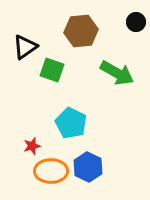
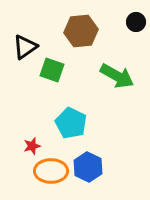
green arrow: moved 3 px down
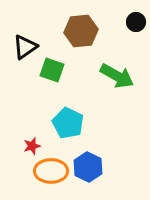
cyan pentagon: moved 3 px left
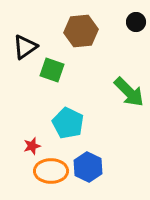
green arrow: moved 12 px right, 16 px down; rotated 16 degrees clockwise
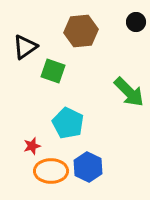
green square: moved 1 px right, 1 px down
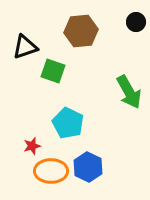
black triangle: rotated 16 degrees clockwise
green arrow: rotated 16 degrees clockwise
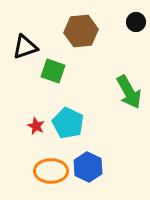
red star: moved 4 px right, 20 px up; rotated 30 degrees counterclockwise
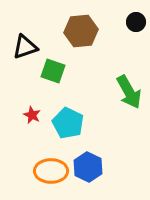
red star: moved 4 px left, 11 px up
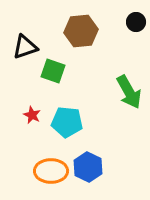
cyan pentagon: moved 1 px left, 1 px up; rotated 20 degrees counterclockwise
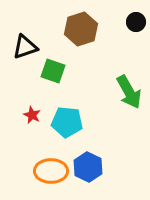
brown hexagon: moved 2 px up; rotated 12 degrees counterclockwise
